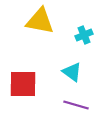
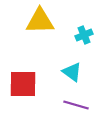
yellow triangle: rotated 12 degrees counterclockwise
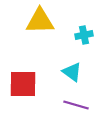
cyan cross: rotated 12 degrees clockwise
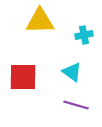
red square: moved 7 px up
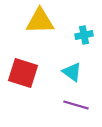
red square: moved 4 px up; rotated 16 degrees clockwise
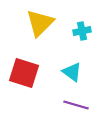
yellow triangle: moved 2 px down; rotated 44 degrees counterclockwise
cyan cross: moved 2 px left, 4 px up
red square: moved 1 px right
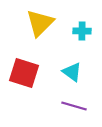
cyan cross: rotated 12 degrees clockwise
purple line: moved 2 px left, 1 px down
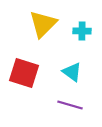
yellow triangle: moved 3 px right, 1 px down
purple line: moved 4 px left, 1 px up
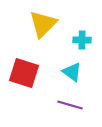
cyan cross: moved 9 px down
